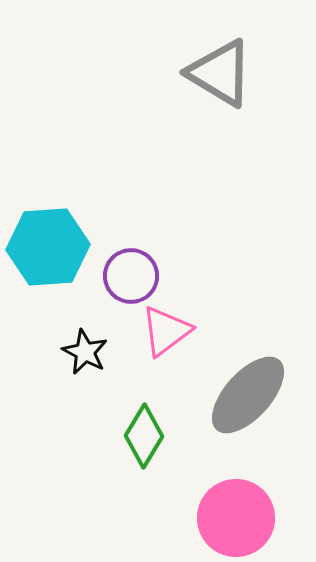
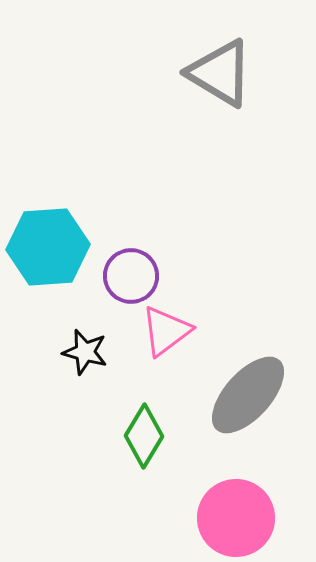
black star: rotated 12 degrees counterclockwise
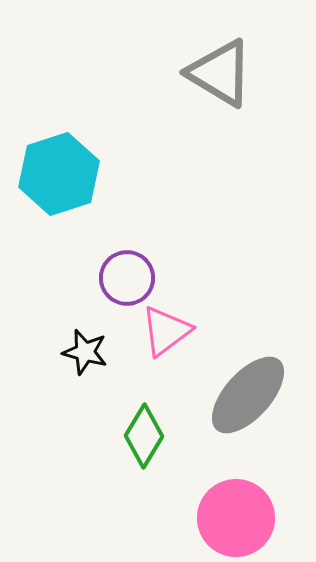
cyan hexagon: moved 11 px right, 73 px up; rotated 14 degrees counterclockwise
purple circle: moved 4 px left, 2 px down
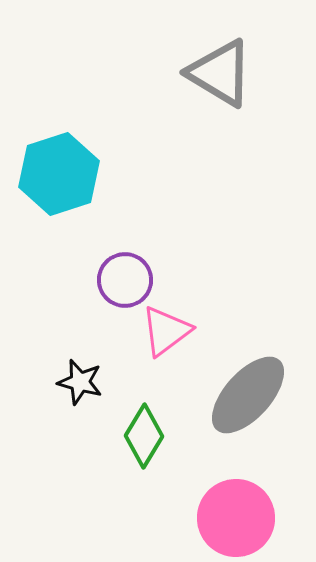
purple circle: moved 2 px left, 2 px down
black star: moved 5 px left, 30 px down
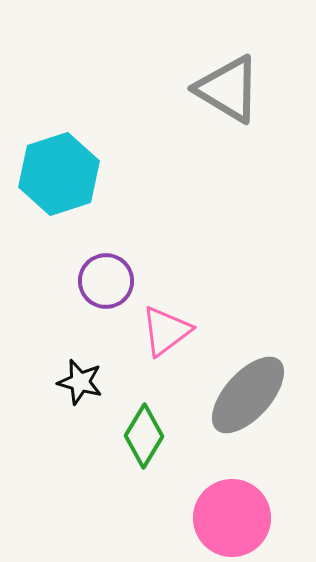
gray triangle: moved 8 px right, 16 px down
purple circle: moved 19 px left, 1 px down
pink circle: moved 4 px left
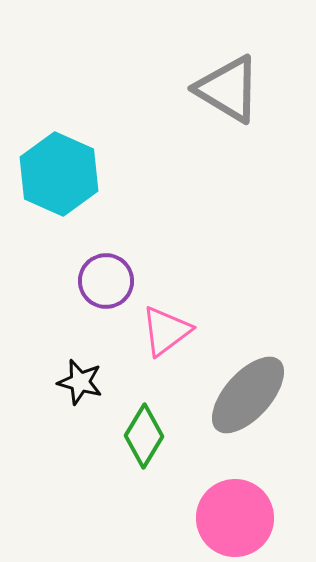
cyan hexagon: rotated 18 degrees counterclockwise
pink circle: moved 3 px right
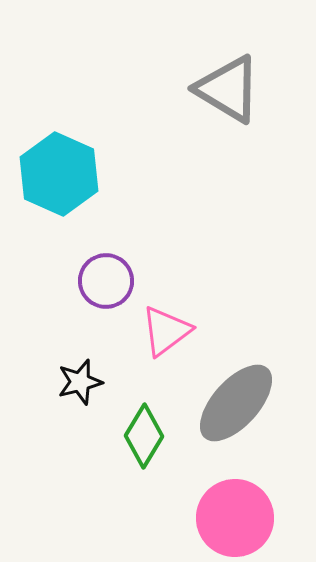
black star: rotated 30 degrees counterclockwise
gray ellipse: moved 12 px left, 8 px down
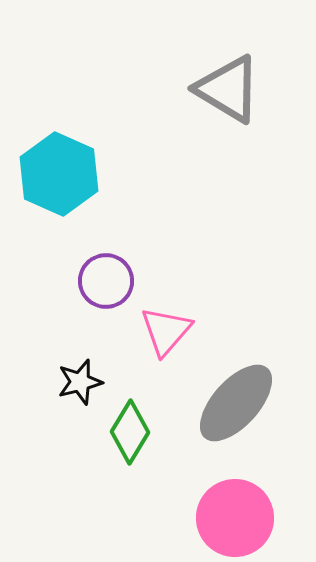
pink triangle: rotated 12 degrees counterclockwise
green diamond: moved 14 px left, 4 px up
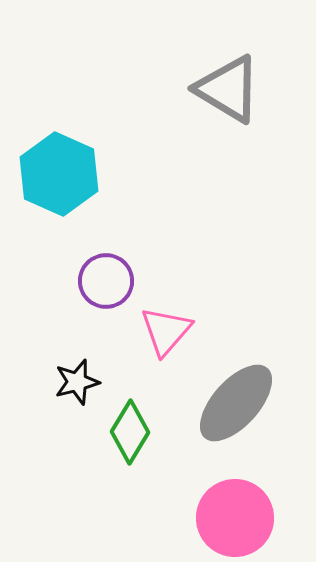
black star: moved 3 px left
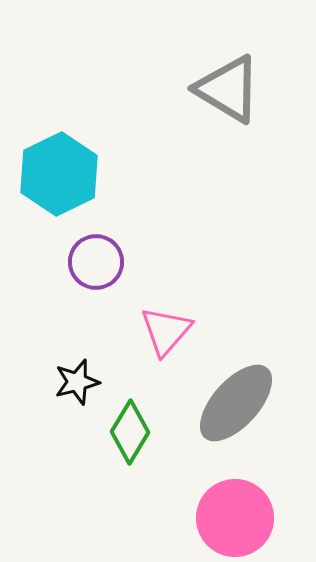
cyan hexagon: rotated 10 degrees clockwise
purple circle: moved 10 px left, 19 px up
